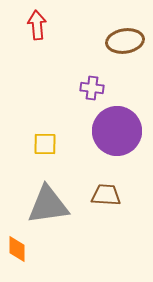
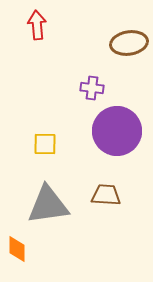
brown ellipse: moved 4 px right, 2 px down
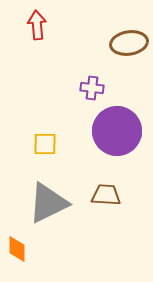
gray triangle: moved 2 px up; rotated 18 degrees counterclockwise
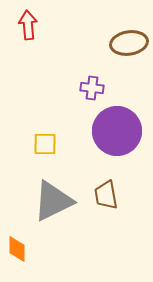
red arrow: moved 9 px left
brown trapezoid: rotated 104 degrees counterclockwise
gray triangle: moved 5 px right, 2 px up
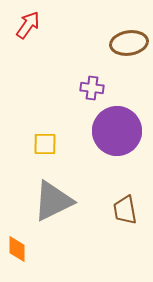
red arrow: rotated 40 degrees clockwise
brown trapezoid: moved 19 px right, 15 px down
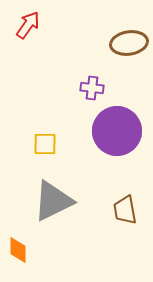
orange diamond: moved 1 px right, 1 px down
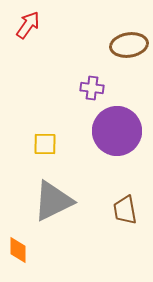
brown ellipse: moved 2 px down
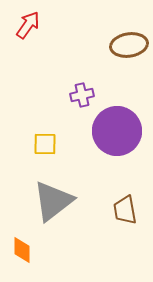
purple cross: moved 10 px left, 7 px down; rotated 20 degrees counterclockwise
gray triangle: rotated 12 degrees counterclockwise
orange diamond: moved 4 px right
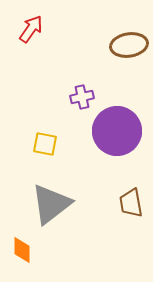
red arrow: moved 3 px right, 4 px down
purple cross: moved 2 px down
yellow square: rotated 10 degrees clockwise
gray triangle: moved 2 px left, 3 px down
brown trapezoid: moved 6 px right, 7 px up
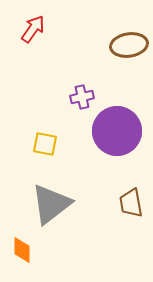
red arrow: moved 2 px right
